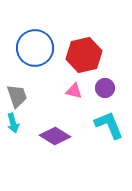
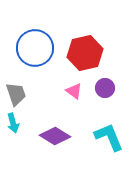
red hexagon: moved 1 px right, 2 px up
pink triangle: rotated 24 degrees clockwise
gray trapezoid: moved 1 px left, 2 px up
cyan L-shape: moved 12 px down
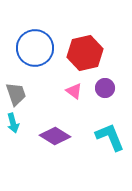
cyan L-shape: moved 1 px right
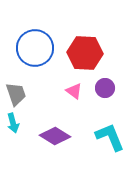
red hexagon: rotated 16 degrees clockwise
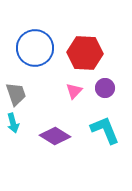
pink triangle: rotated 36 degrees clockwise
cyan L-shape: moved 5 px left, 7 px up
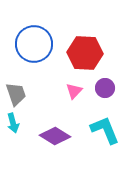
blue circle: moved 1 px left, 4 px up
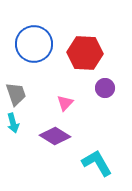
pink triangle: moved 9 px left, 12 px down
cyan L-shape: moved 8 px left, 33 px down; rotated 8 degrees counterclockwise
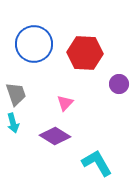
purple circle: moved 14 px right, 4 px up
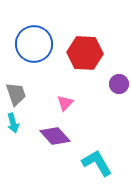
purple diamond: rotated 16 degrees clockwise
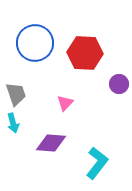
blue circle: moved 1 px right, 1 px up
purple diamond: moved 4 px left, 7 px down; rotated 44 degrees counterclockwise
cyan L-shape: rotated 68 degrees clockwise
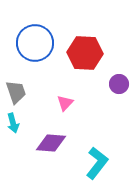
gray trapezoid: moved 2 px up
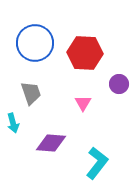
gray trapezoid: moved 15 px right, 1 px down
pink triangle: moved 18 px right; rotated 12 degrees counterclockwise
